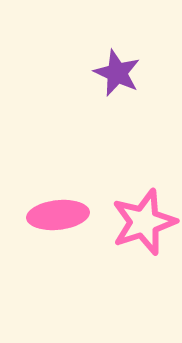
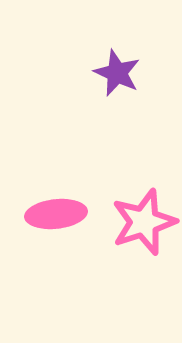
pink ellipse: moved 2 px left, 1 px up
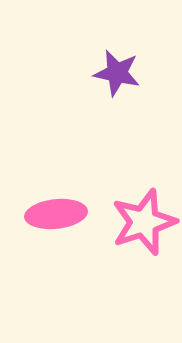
purple star: rotated 12 degrees counterclockwise
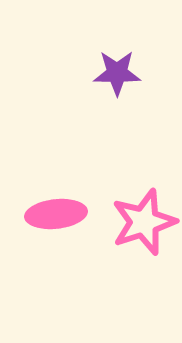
purple star: rotated 12 degrees counterclockwise
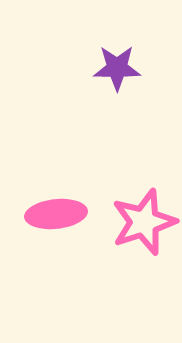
purple star: moved 5 px up
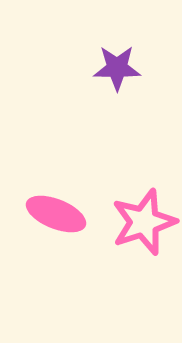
pink ellipse: rotated 28 degrees clockwise
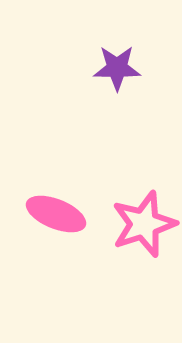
pink star: moved 2 px down
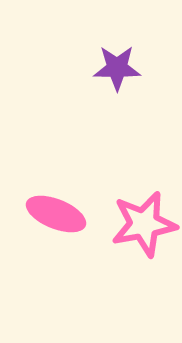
pink star: rotated 8 degrees clockwise
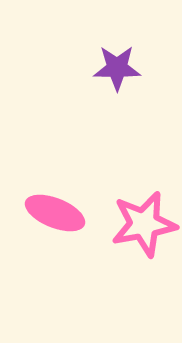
pink ellipse: moved 1 px left, 1 px up
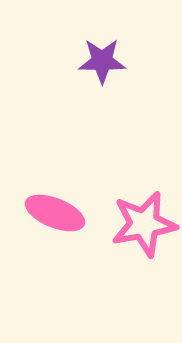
purple star: moved 15 px left, 7 px up
